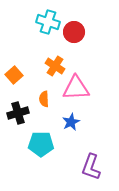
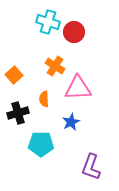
pink triangle: moved 2 px right
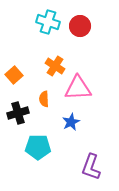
red circle: moved 6 px right, 6 px up
cyan pentagon: moved 3 px left, 3 px down
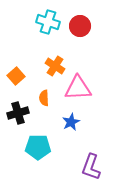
orange square: moved 2 px right, 1 px down
orange semicircle: moved 1 px up
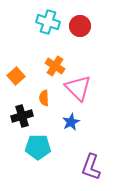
pink triangle: rotated 48 degrees clockwise
black cross: moved 4 px right, 3 px down
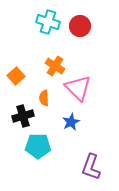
black cross: moved 1 px right
cyan pentagon: moved 1 px up
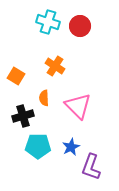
orange square: rotated 18 degrees counterclockwise
pink triangle: moved 18 px down
blue star: moved 25 px down
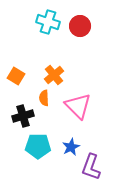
orange cross: moved 1 px left, 9 px down; rotated 18 degrees clockwise
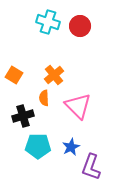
orange square: moved 2 px left, 1 px up
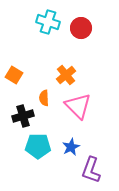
red circle: moved 1 px right, 2 px down
orange cross: moved 12 px right
purple L-shape: moved 3 px down
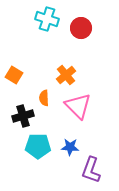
cyan cross: moved 1 px left, 3 px up
blue star: moved 1 px left; rotated 30 degrees clockwise
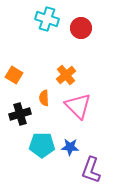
black cross: moved 3 px left, 2 px up
cyan pentagon: moved 4 px right, 1 px up
